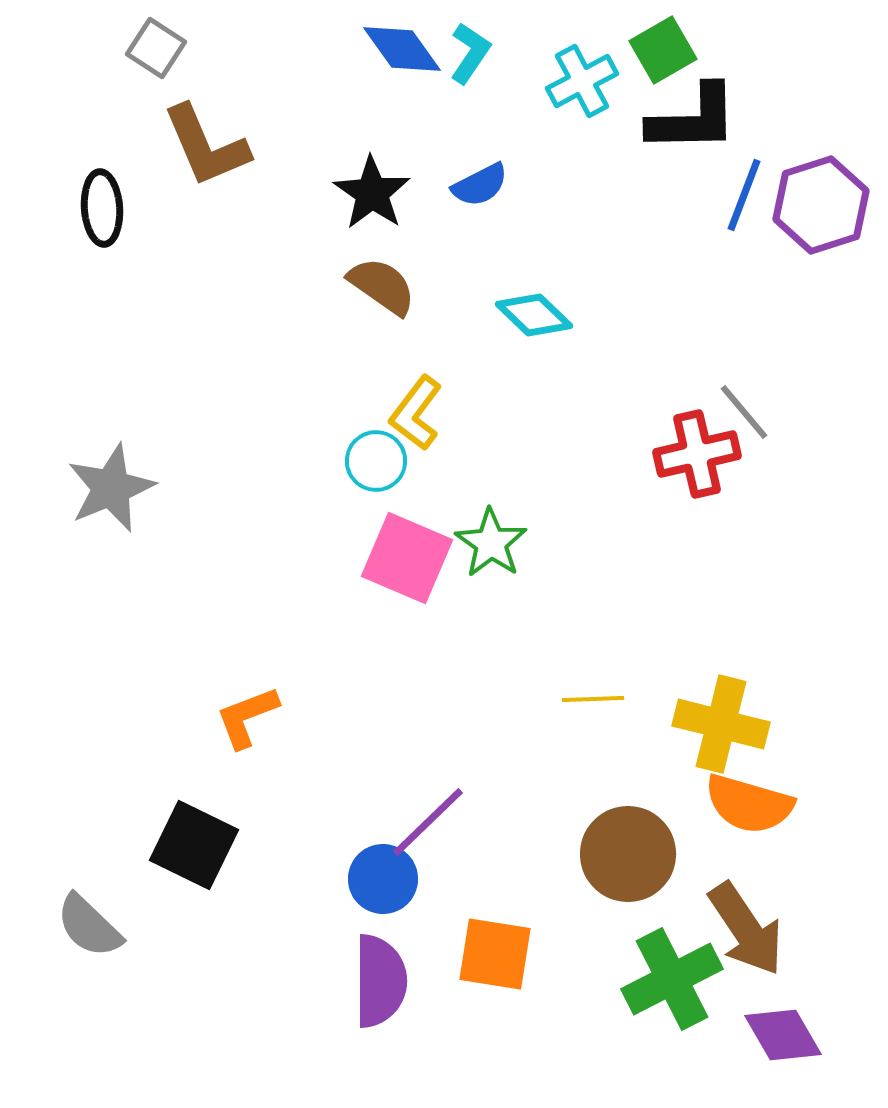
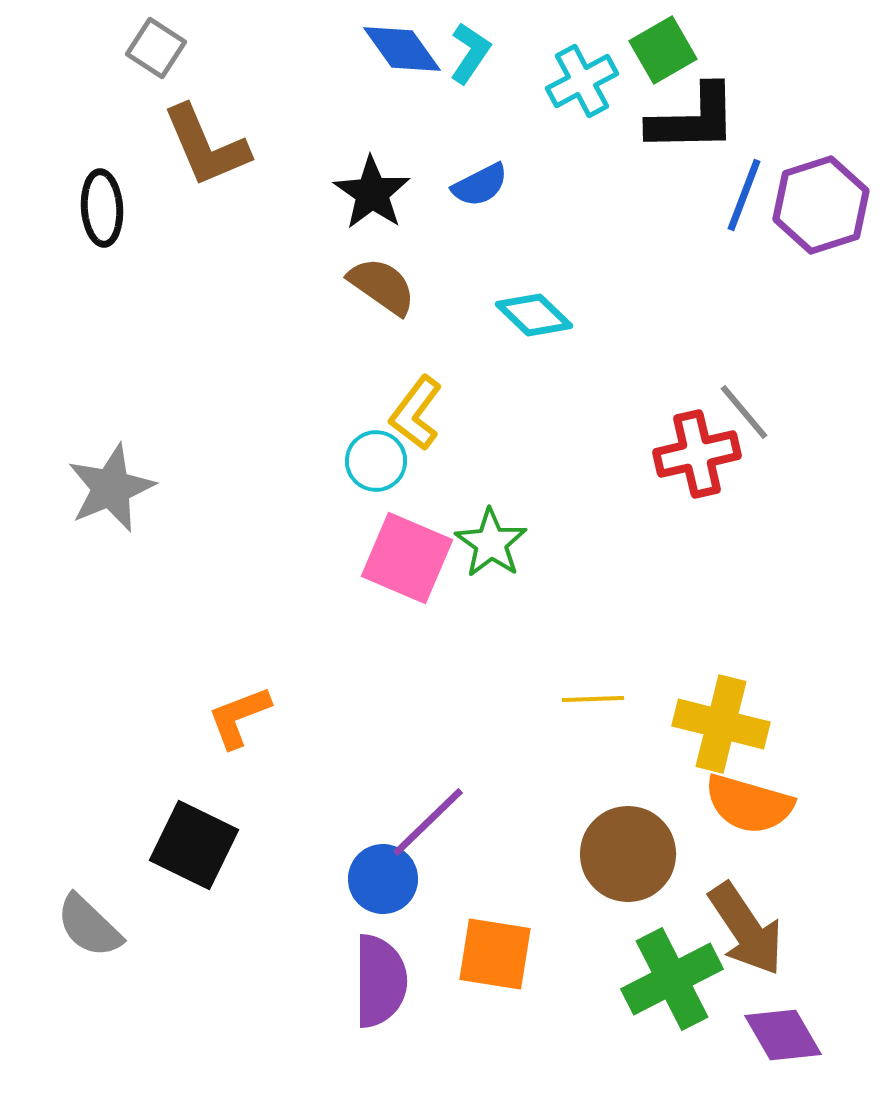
orange L-shape: moved 8 px left
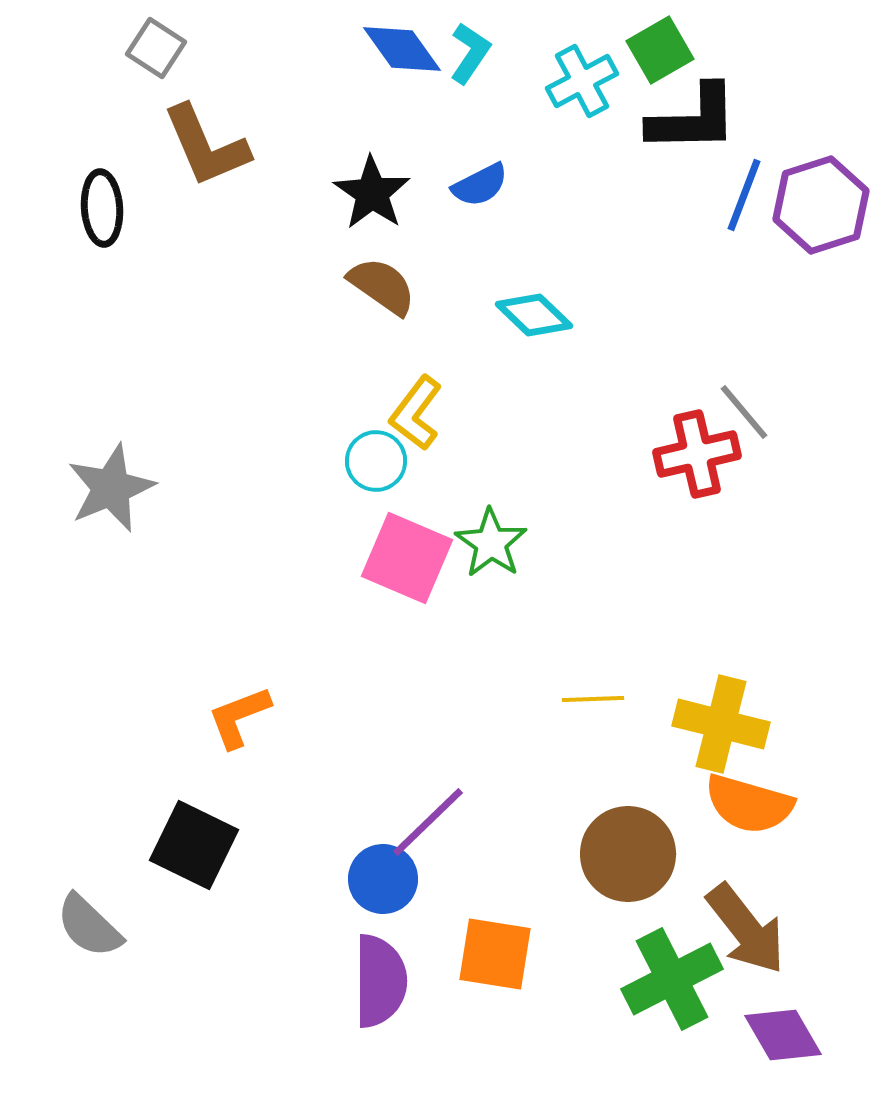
green square: moved 3 px left
brown arrow: rotated 4 degrees counterclockwise
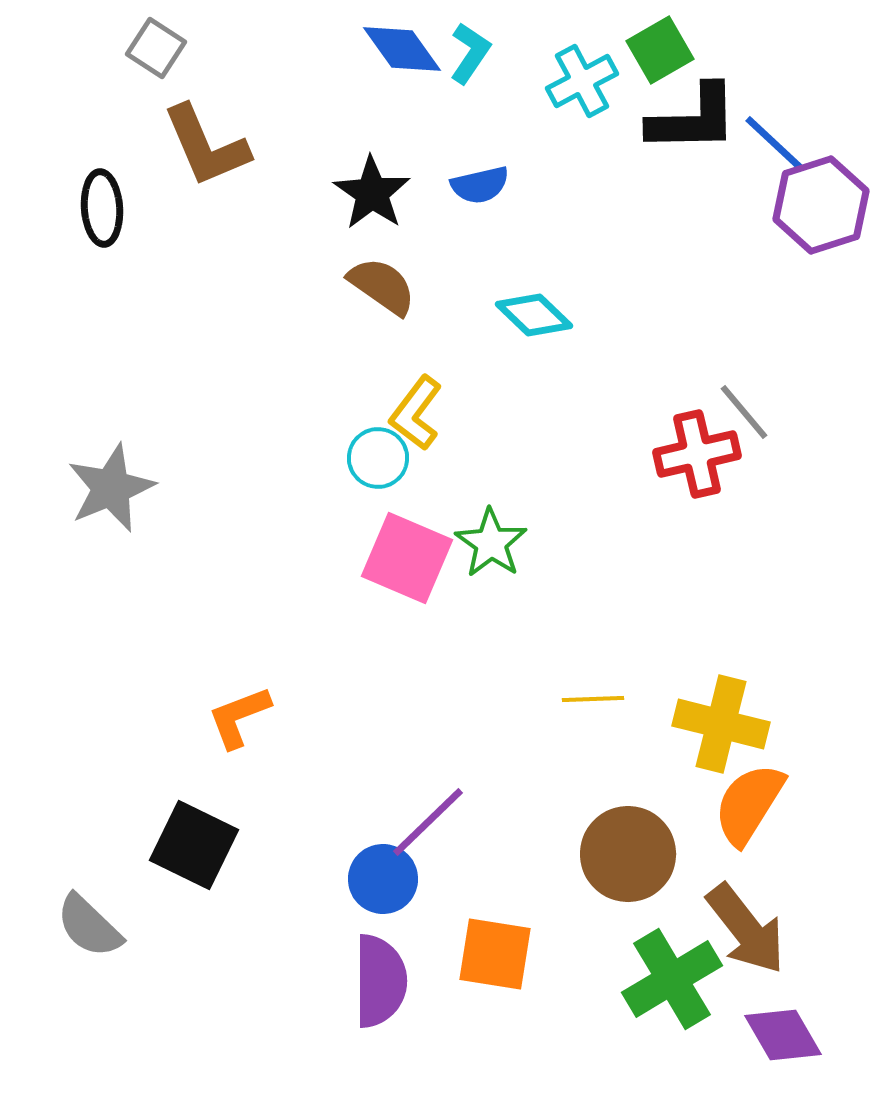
blue semicircle: rotated 14 degrees clockwise
blue line: moved 31 px right, 51 px up; rotated 68 degrees counterclockwise
cyan circle: moved 2 px right, 3 px up
orange semicircle: rotated 106 degrees clockwise
green cross: rotated 4 degrees counterclockwise
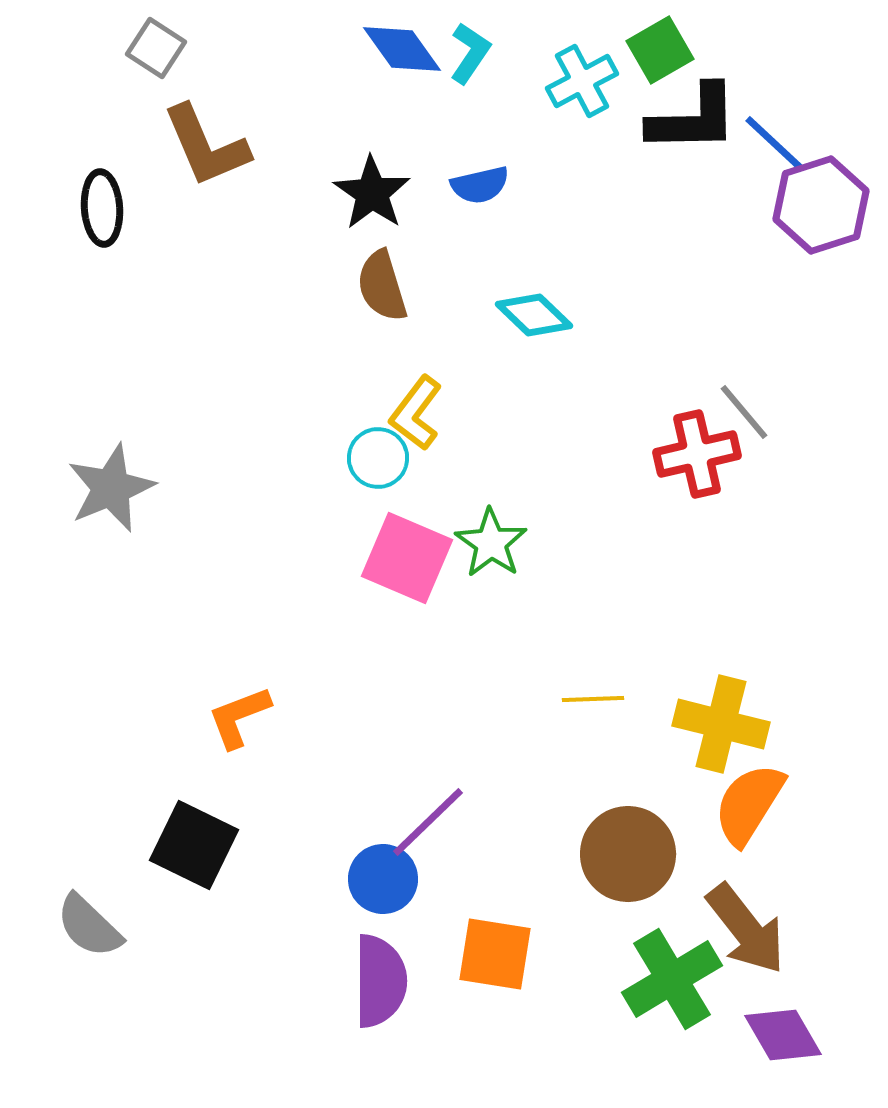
brown semicircle: rotated 142 degrees counterclockwise
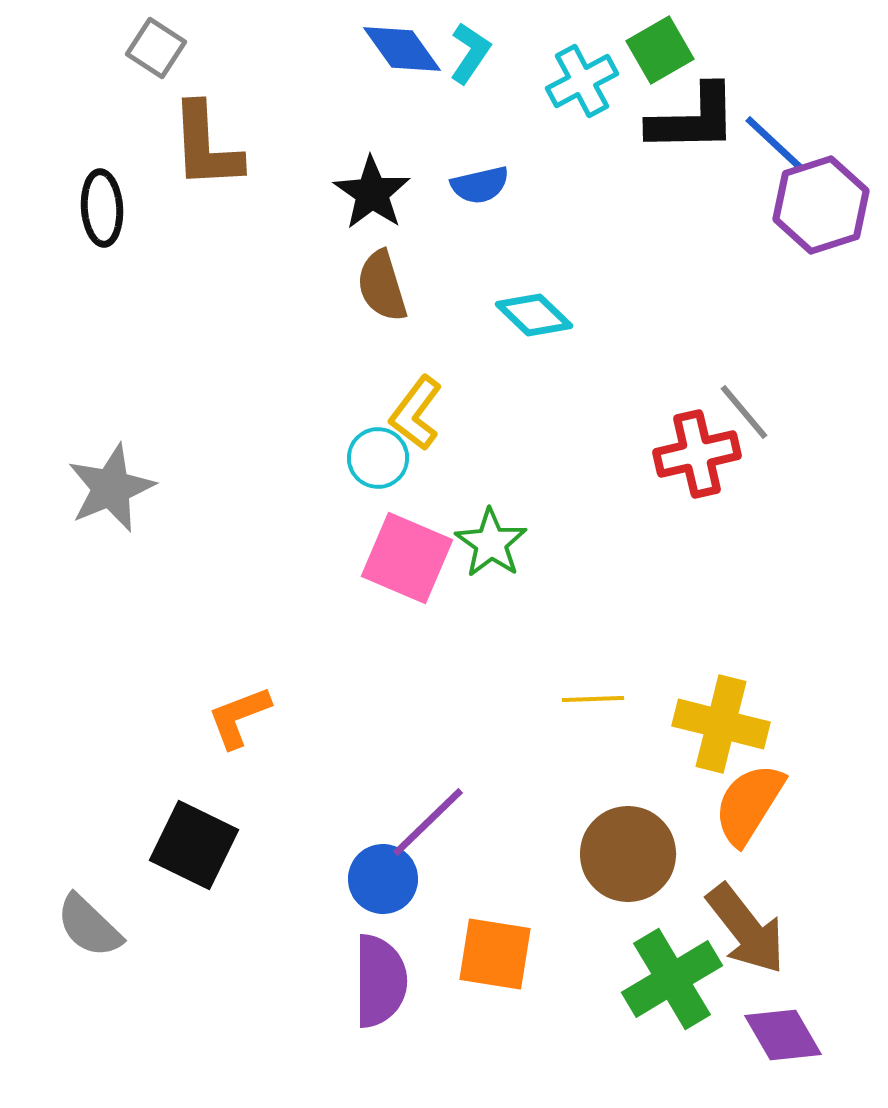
brown L-shape: rotated 20 degrees clockwise
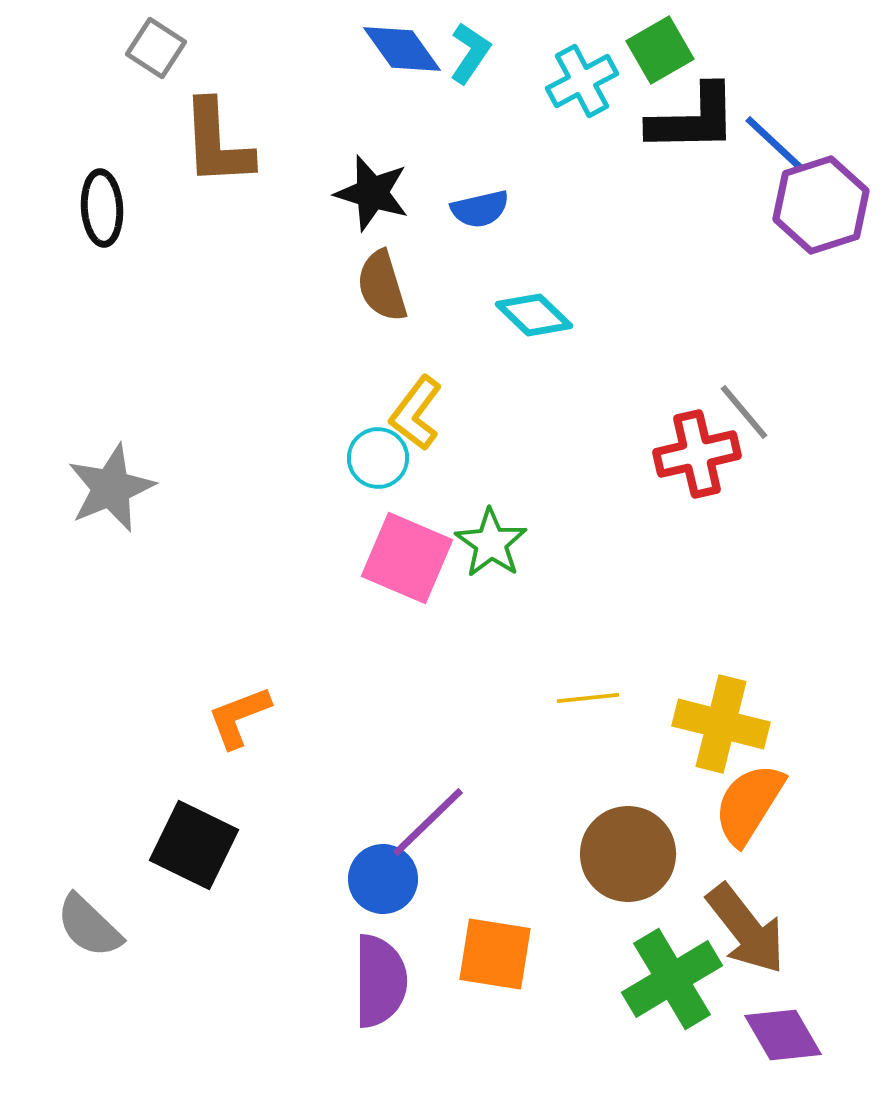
brown L-shape: moved 11 px right, 3 px up
blue semicircle: moved 24 px down
black star: rotated 18 degrees counterclockwise
yellow line: moved 5 px left, 1 px up; rotated 4 degrees counterclockwise
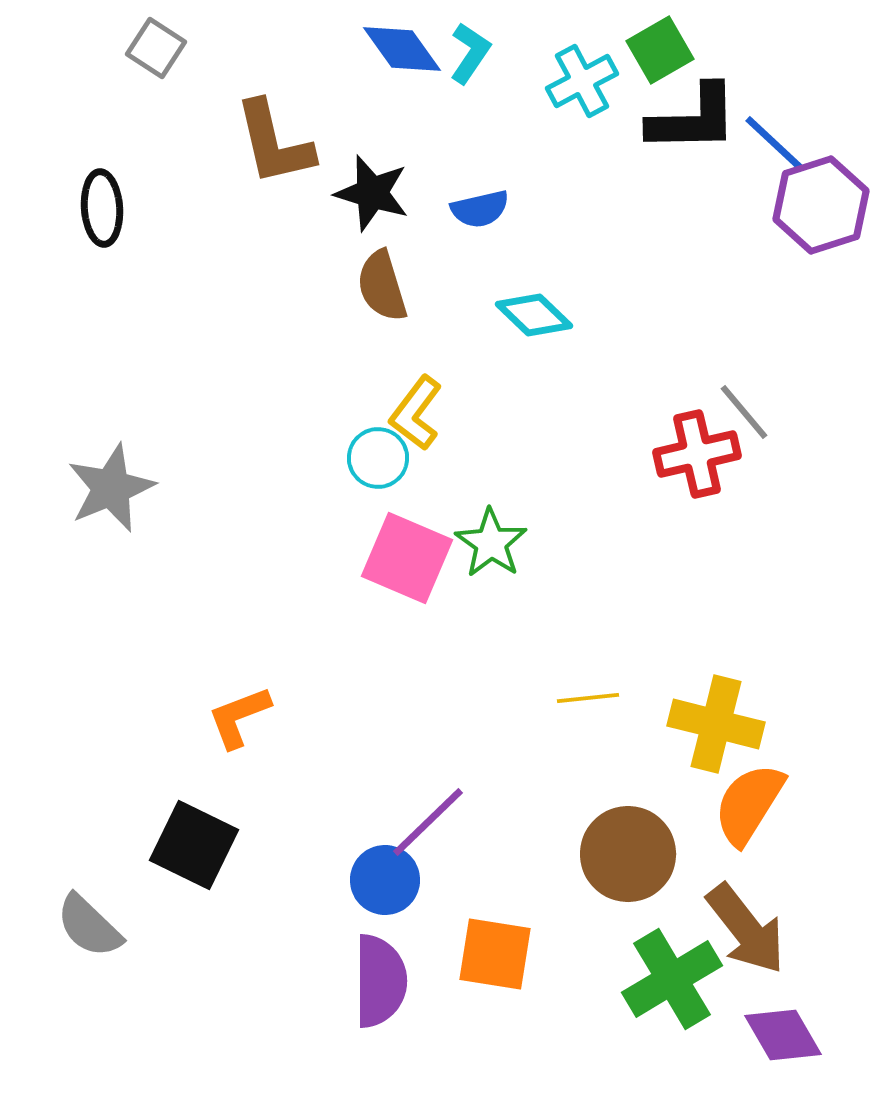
brown L-shape: moved 57 px right; rotated 10 degrees counterclockwise
yellow cross: moved 5 px left
blue circle: moved 2 px right, 1 px down
